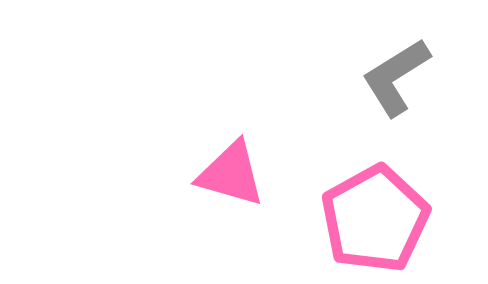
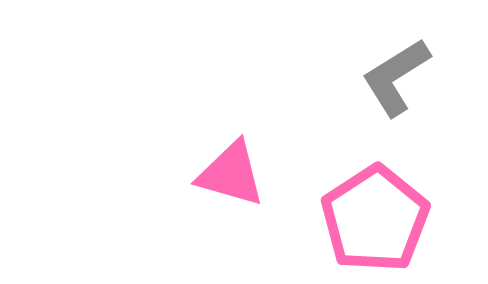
pink pentagon: rotated 4 degrees counterclockwise
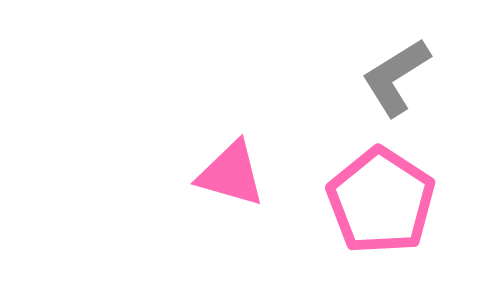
pink pentagon: moved 6 px right, 18 px up; rotated 6 degrees counterclockwise
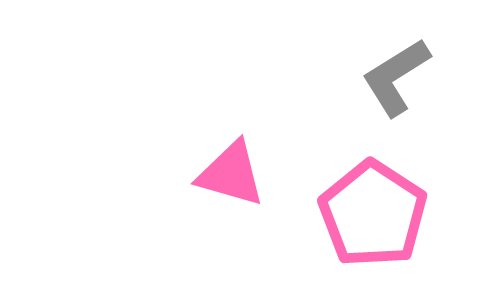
pink pentagon: moved 8 px left, 13 px down
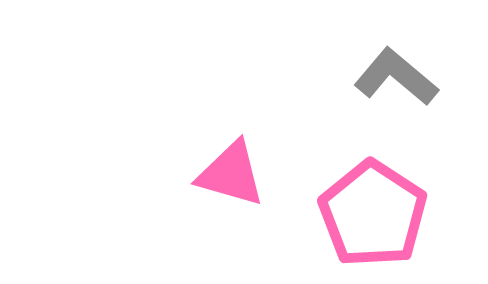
gray L-shape: rotated 72 degrees clockwise
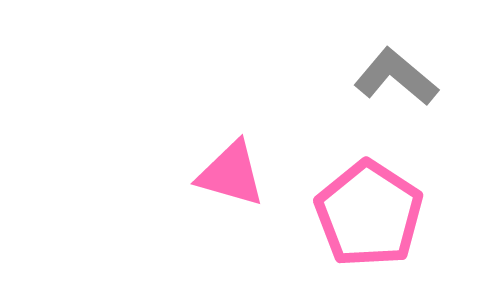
pink pentagon: moved 4 px left
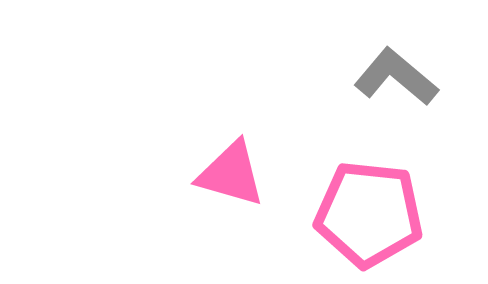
pink pentagon: rotated 27 degrees counterclockwise
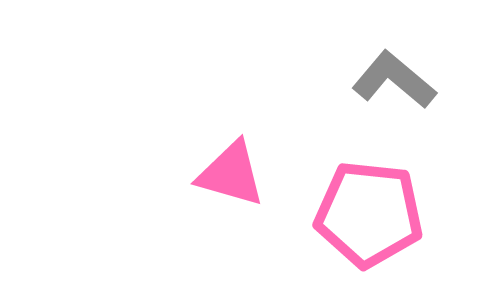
gray L-shape: moved 2 px left, 3 px down
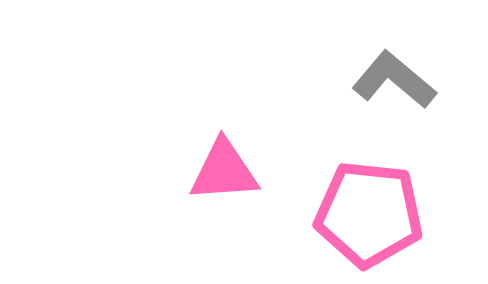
pink triangle: moved 7 px left, 3 px up; rotated 20 degrees counterclockwise
